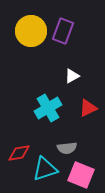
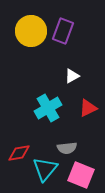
cyan triangle: rotated 32 degrees counterclockwise
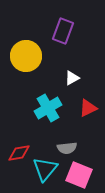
yellow circle: moved 5 px left, 25 px down
white triangle: moved 2 px down
pink square: moved 2 px left
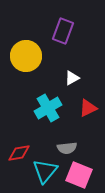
cyan triangle: moved 2 px down
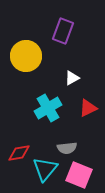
cyan triangle: moved 2 px up
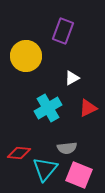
red diamond: rotated 15 degrees clockwise
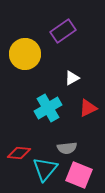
purple rectangle: rotated 35 degrees clockwise
yellow circle: moved 1 px left, 2 px up
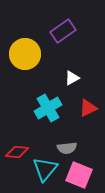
red diamond: moved 2 px left, 1 px up
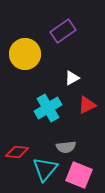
red triangle: moved 1 px left, 3 px up
gray semicircle: moved 1 px left, 1 px up
